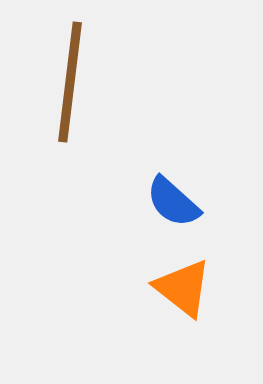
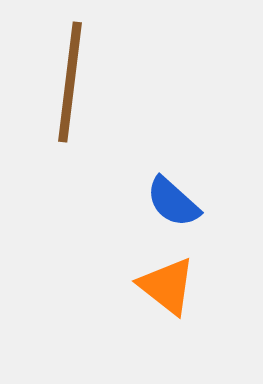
orange triangle: moved 16 px left, 2 px up
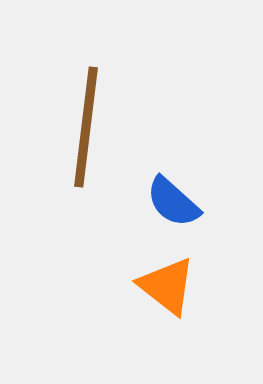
brown line: moved 16 px right, 45 px down
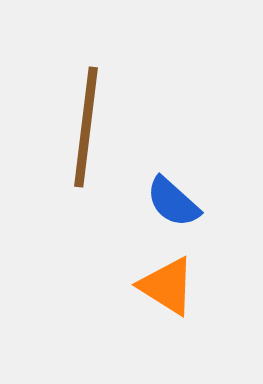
orange triangle: rotated 6 degrees counterclockwise
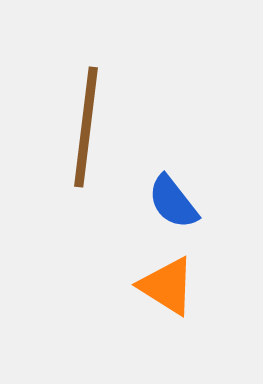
blue semicircle: rotated 10 degrees clockwise
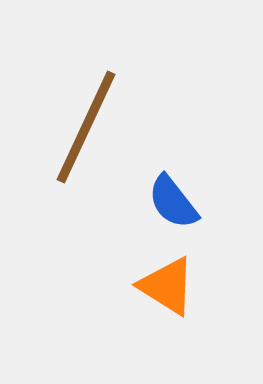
brown line: rotated 18 degrees clockwise
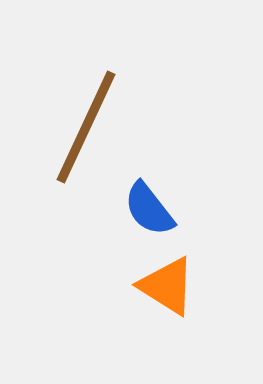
blue semicircle: moved 24 px left, 7 px down
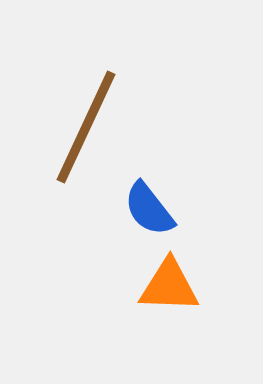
orange triangle: moved 2 px right; rotated 30 degrees counterclockwise
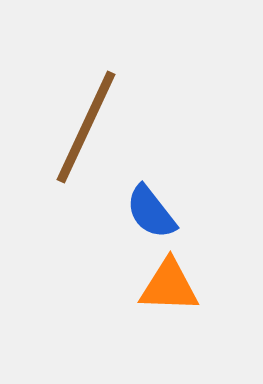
blue semicircle: moved 2 px right, 3 px down
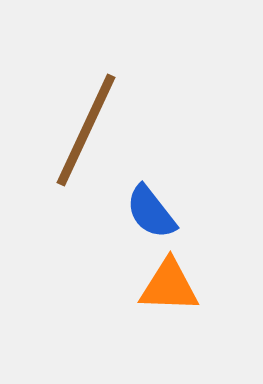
brown line: moved 3 px down
